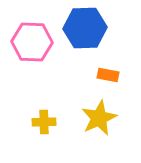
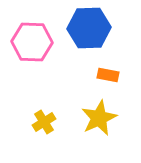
blue hexagon: moved 4 px right
yellow cross: rotated 30 degrees counterclockwise
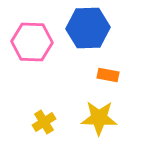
blue hexagon: moved 1 px left
yellow star: rotated 27 degrees clockwise
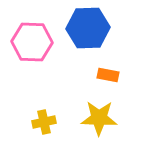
yellow cross: rotated 20 degrees clockwise
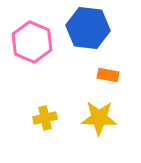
blue hexagon: rotated 9 degrees clockwise
pink hexagon: rotated 21 degrees clockwise
yellow cross: moved 1 px right, 4 px up
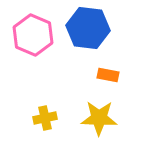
pink hexagon: moved 1 px right, 7 px up
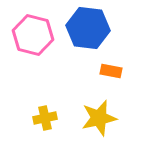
pink hexagon: rotated 9 degrees counterclockwise
orange rectangle: moved 3 px right, 4 px up
yellow star: rotated 15 degrees counterclockwise
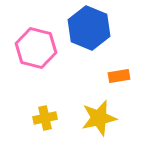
blue hexagon: moved 1 px right; rotated 15 degrees clockwise
pink hexagon: moved 3 px right, 13 px down
orange rectangle: moved 8 px right, 5 px down; rotated 20 degrees counterclockwise
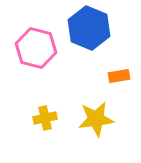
yellow star: moved 3 px left, 1 px down; rotated 6 degrees clockwise
